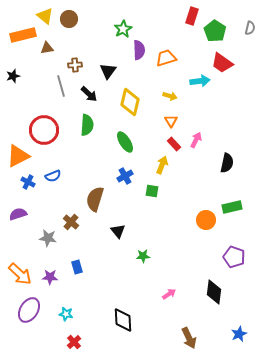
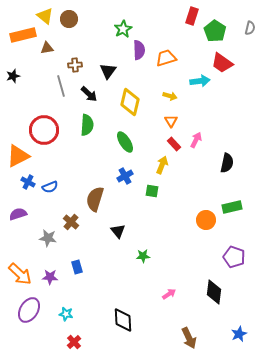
blue semicircle at (53, 176): moved 3 px left, 11 px down
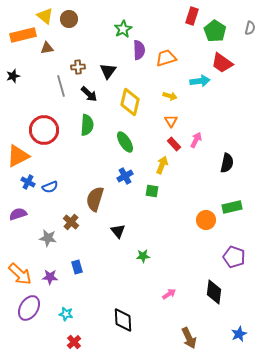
brown cross at (75, 65): moved 3 px right, 2 px down
purple ellipse at (29, 310): moved 2 px up
